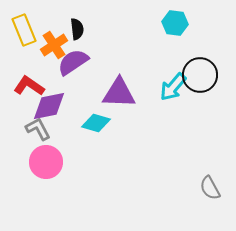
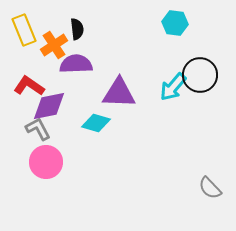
purple semicircle: moved 3 px right, 2 px down; rotated 32 degrees clockwise
gray semicircle: rotated 15 degrees counterclockwise
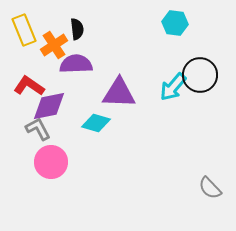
pink circle: moved 5 px right
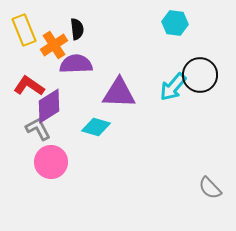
purple diamond: rotated 21 degrees counterclockwise
cyan diamond: moved 4 px down
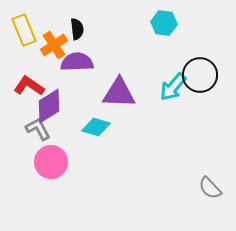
cyan hexagon: moved 11 px left
purple semicircle: moved 1 px right, 2 px up
